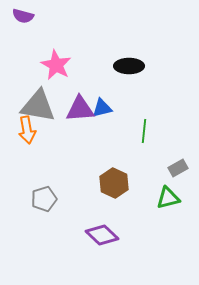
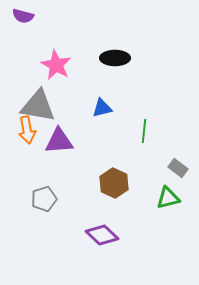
black ellipse: moved 14 px left, 8 px up
purple triangle: moved 21 px left, 32 px down
gray rectangle: rotated 66 degrees clockwise
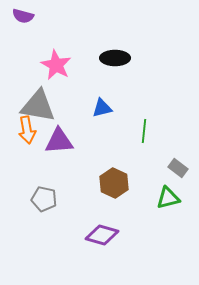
gray pentagon: rotated 30 degrees clockwise
purple diamond: rotated 28 degrees counterclockwise
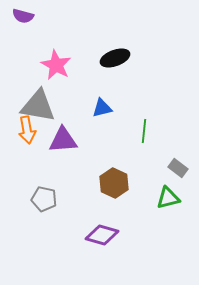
black ellipse: rotated 20 degrees counterclockwise
purple triangle: moved 4 px right, 1 px up
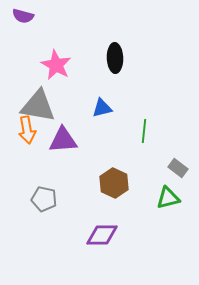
black ellipse: rotated 72 degrees counterclockwise
purple diamond: rotated 16 degrees counterclockwise
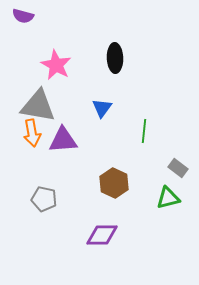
blue triangle: rotated 40 degrees counterclockwise
orange arrow: moved 5 px right, 3 px down
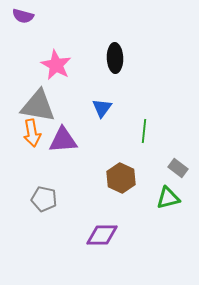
brown hexagon: moved 7 px right, 5 px up
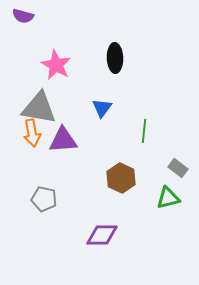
gray triangle: moved 1 px right, 2 px down
